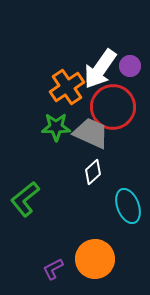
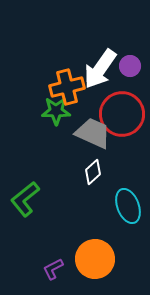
orange cross: rotated 20 degrees clockwise
red circle: moved 9 px right, 7 px down
green star: moved 16 px up
gray trapezoid: moved 2 px right
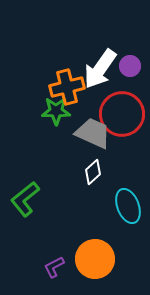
purple L-shape: moved 1 px right, 2 px up
